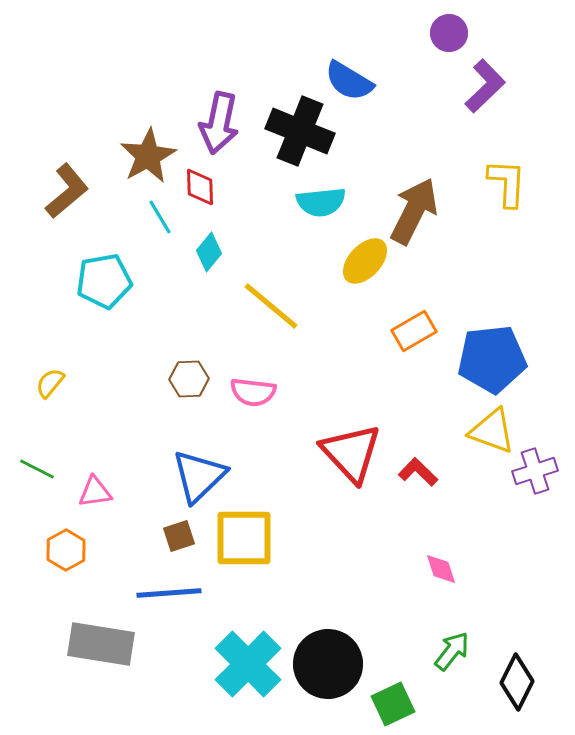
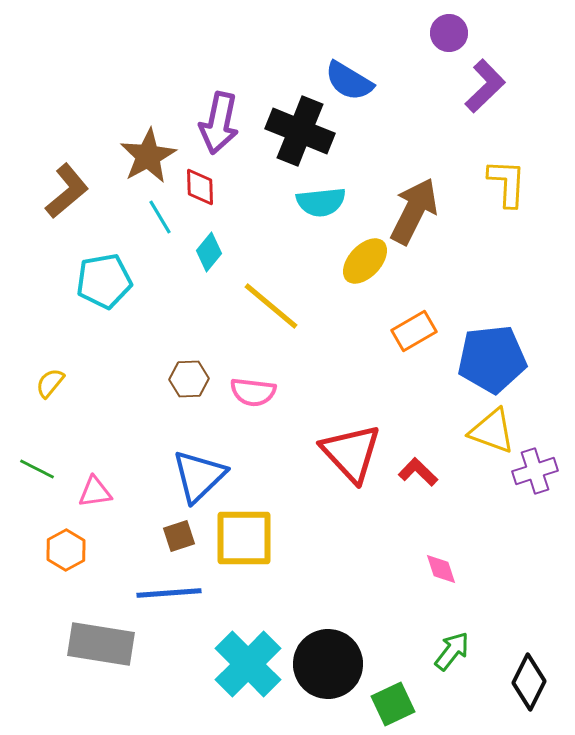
black diamond: moved 12 px right
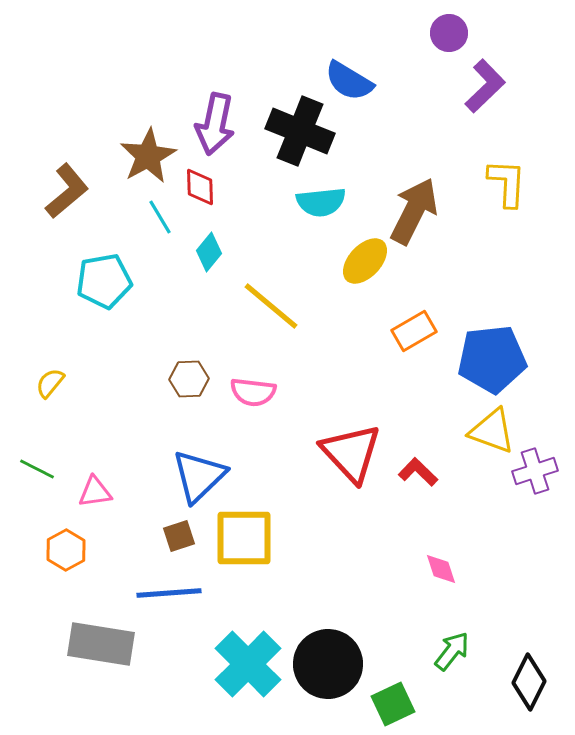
purple arrow: moved 4 px left, 1 px down
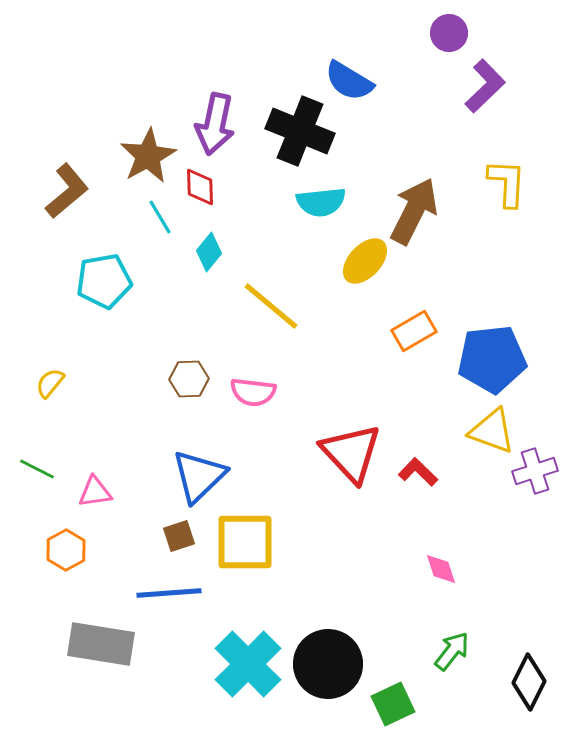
yellow square: moved 1 px right, 4 px down
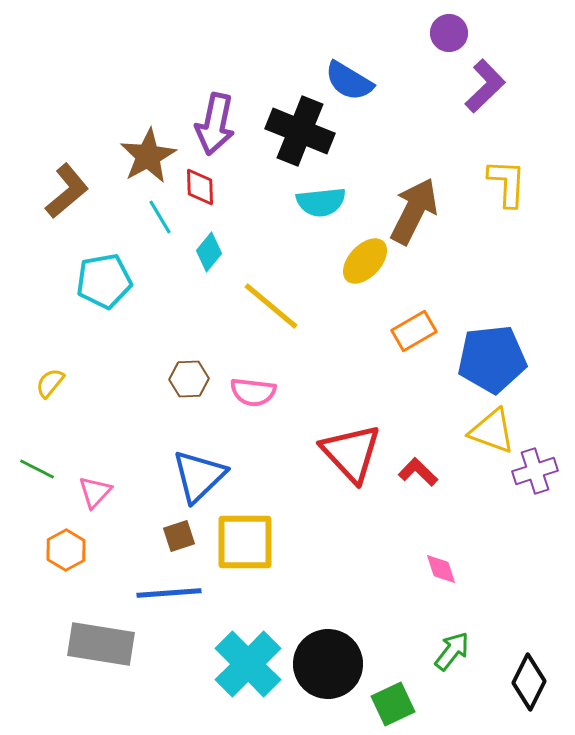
pink triangle: rotated 39 degrees counterclockwise
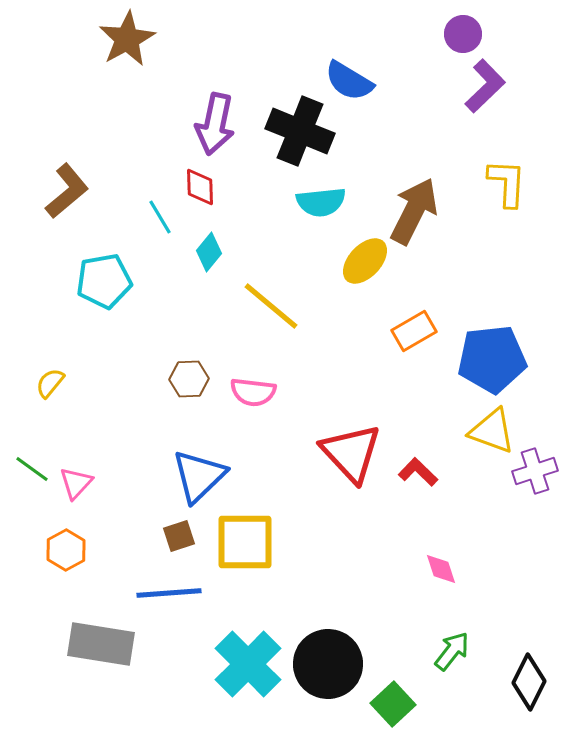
purple circle: moved 14 px right, 1 px down
brown star: moved 21 px left, 117 px up
green line: moved 5 px left; rotated 9 degrees clockwise
pink triangle: moved 19 px left, 9 px up
green square: rotated 18 degrees counterclockwise
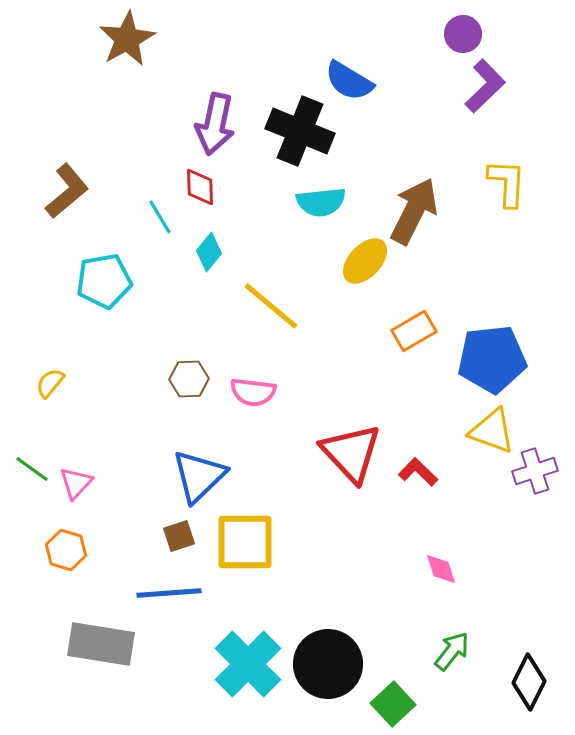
orange hexagon: rotated 15 degrees counterclockwise
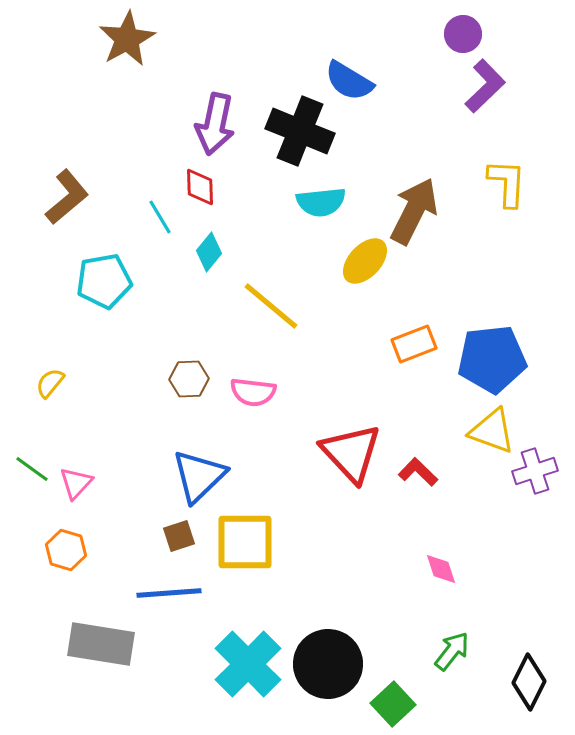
brown L-shape: moved 6 px down
orange rectangle: moved 13 px down; rotated 9 degrees clockwise
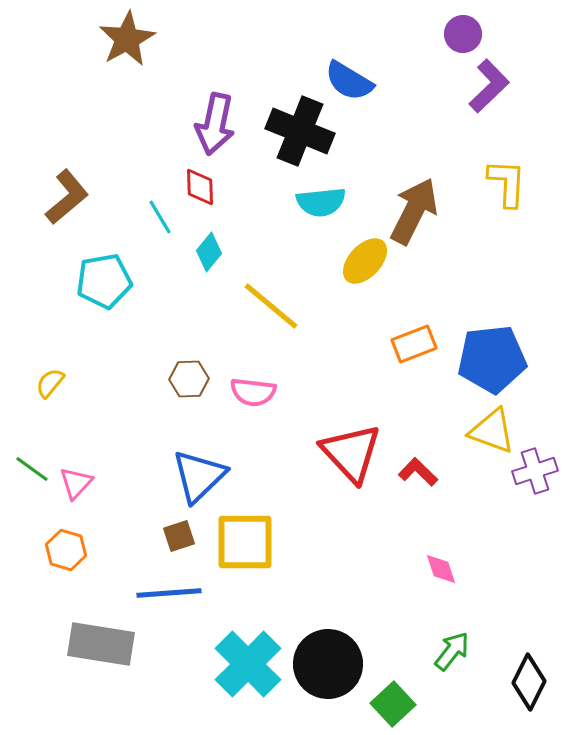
purple L-shape: moved 4 px right
